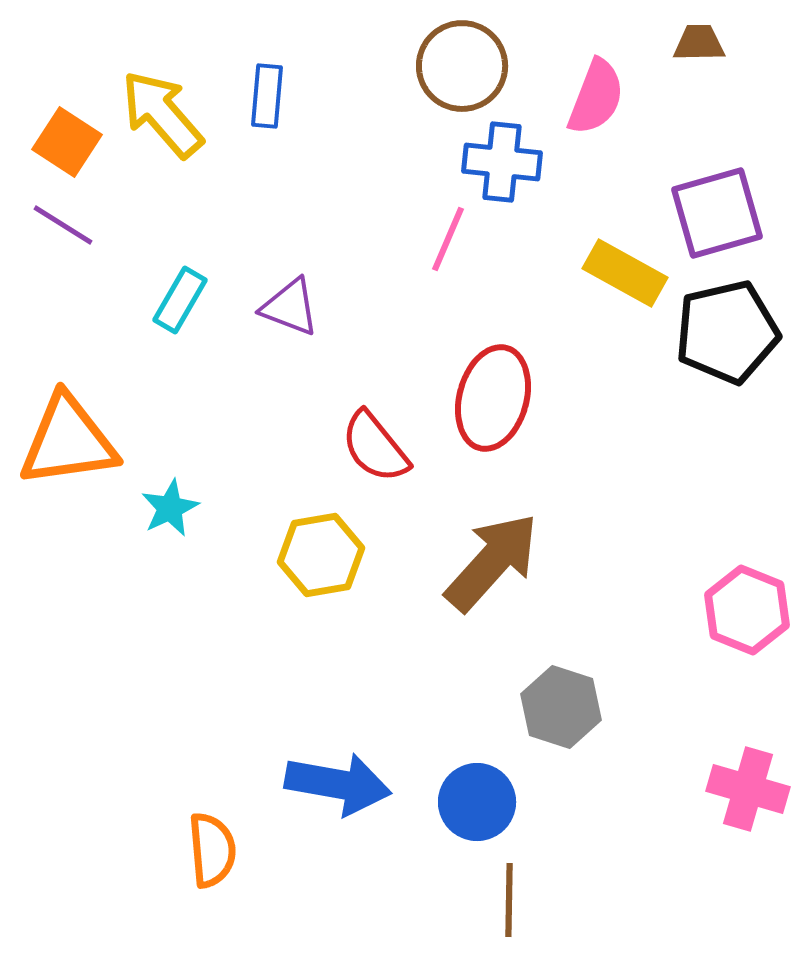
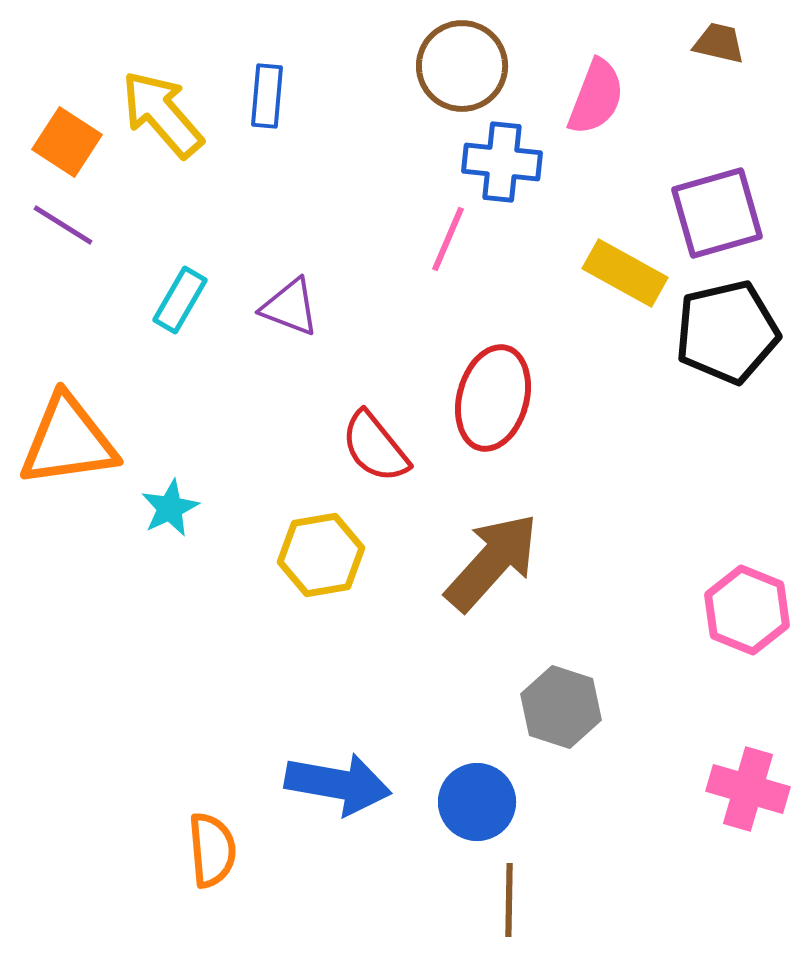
brown trapezoid: moved 20 px right; rotated 14 degrees clockwise
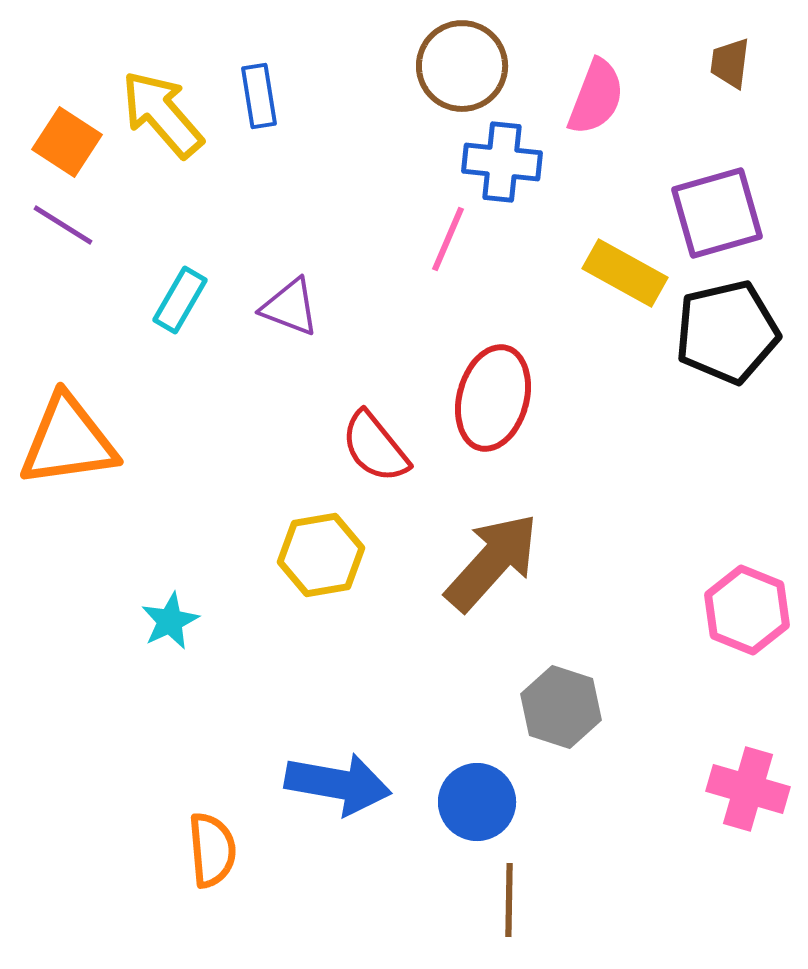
brown trapezoid: moved 11 px right, 20 px down; rotated 96 degrees counterclockwise
blue rectangle: moved 8 px left; rotated 14 degrees counterclockwise
cyan star: moved 113 px down
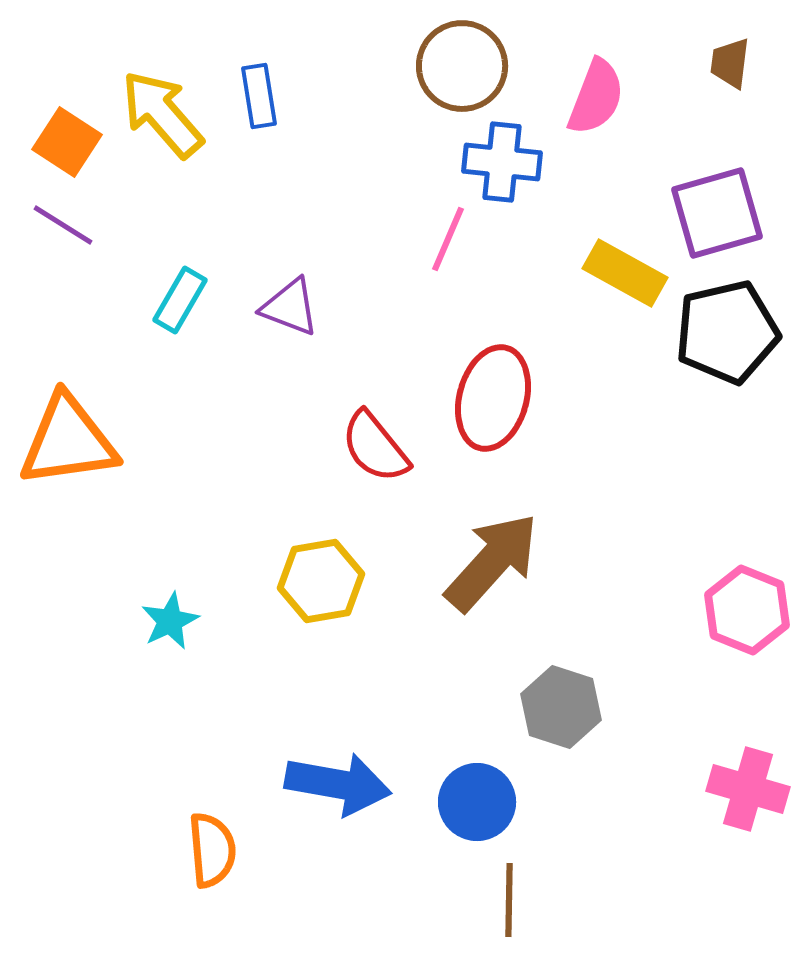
yellow hexagon: moved 26 px down
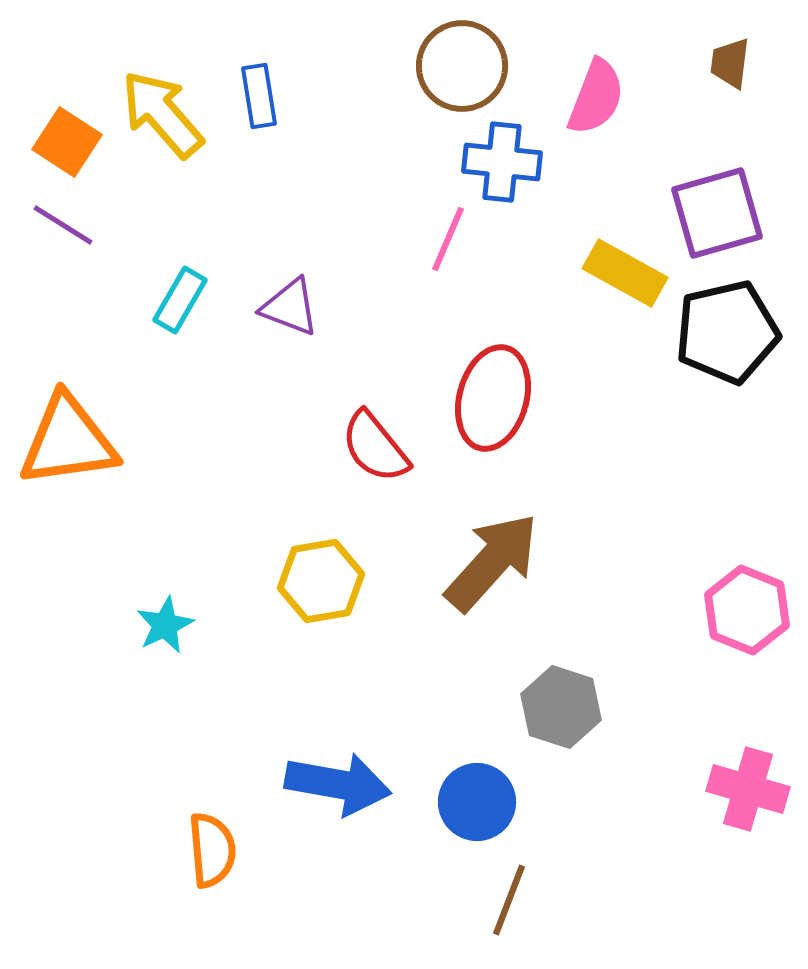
cyan star: moved 5 px left, 4 px down
brown line: rotated 20 degrees clockwise
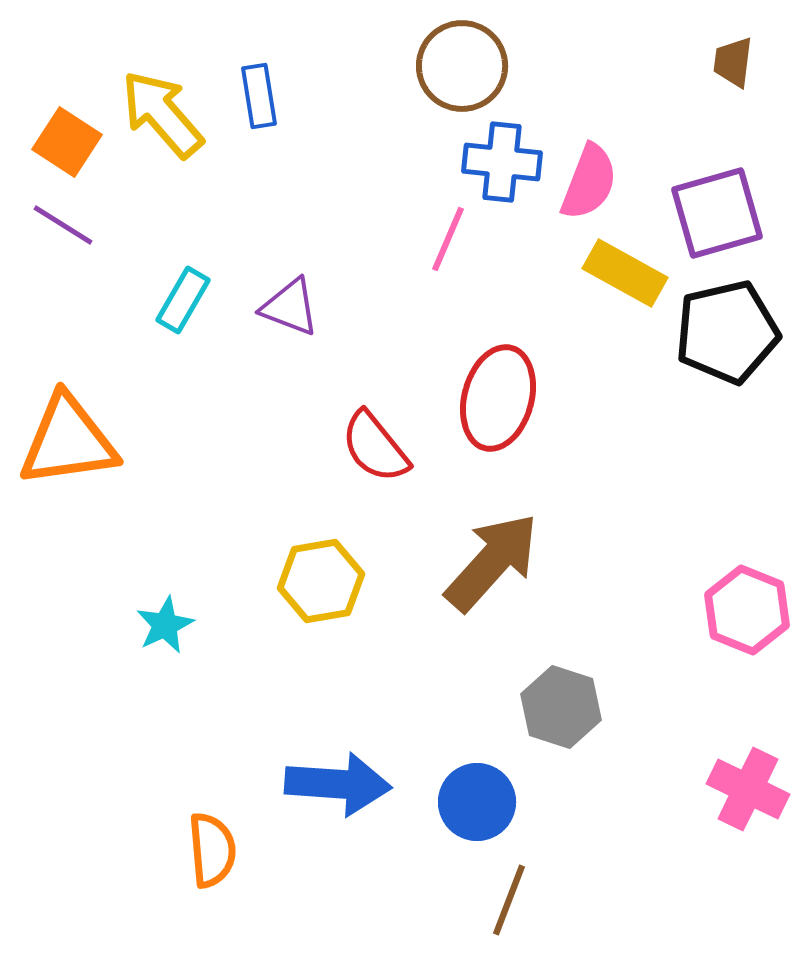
brown trapezoid: moved 3 px right, 1 px up
pink semicircle: moved 7 px left, 85 px down
cyan rectangle: moved 3 px right
red ellipse: moved 5 px right
blue arrow: rotated 6 degrees counterclockwise
pink cross: rotated 10 degrees clockwise
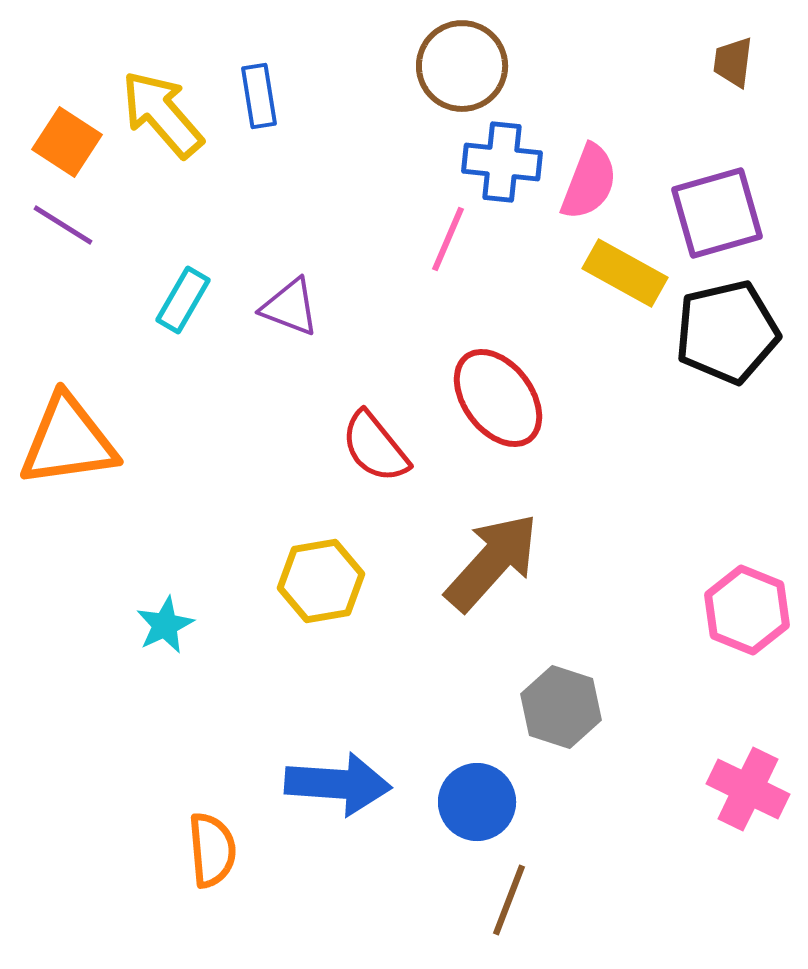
red ellipse: rotated 52 degrees counterclockwise
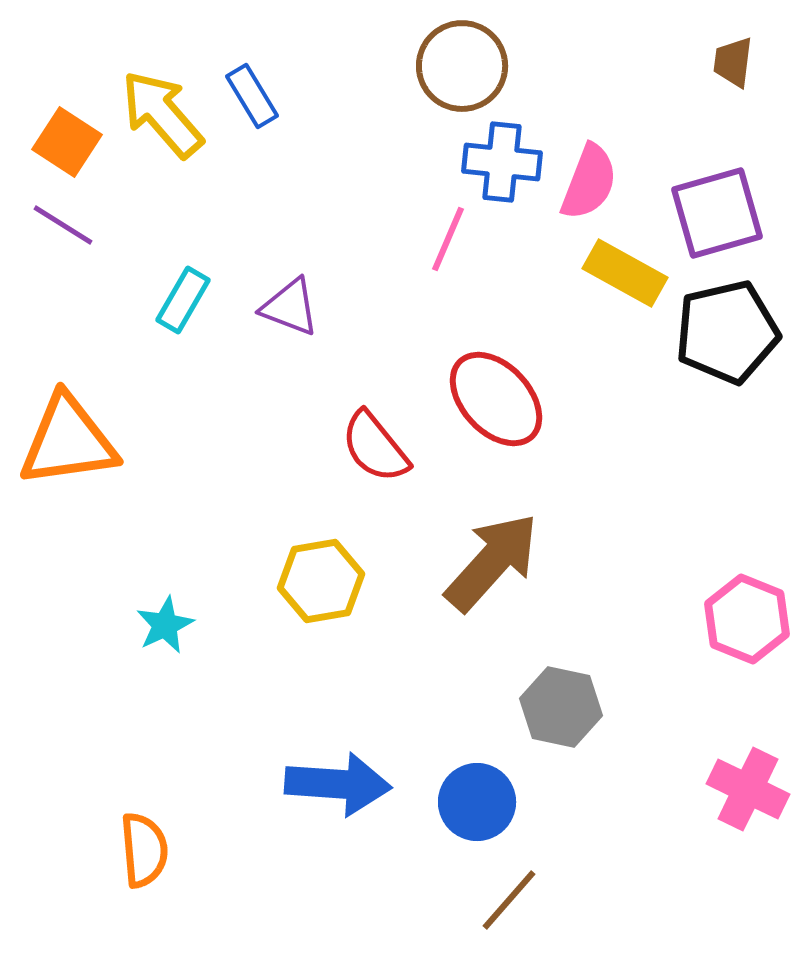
blue rectangle: moved 7 px left; rotated 22 degrees counterclockwise
red ellipse: moved 2 px left, 1 px down; rotated 6 degrees counterclockwise
pink hexagon: moved 9 px down
gray hexagon: rotated 6 degrees counterclockwise
orange semicircle: moved 68 px left
brown line: rotated 20 degrees clockwise
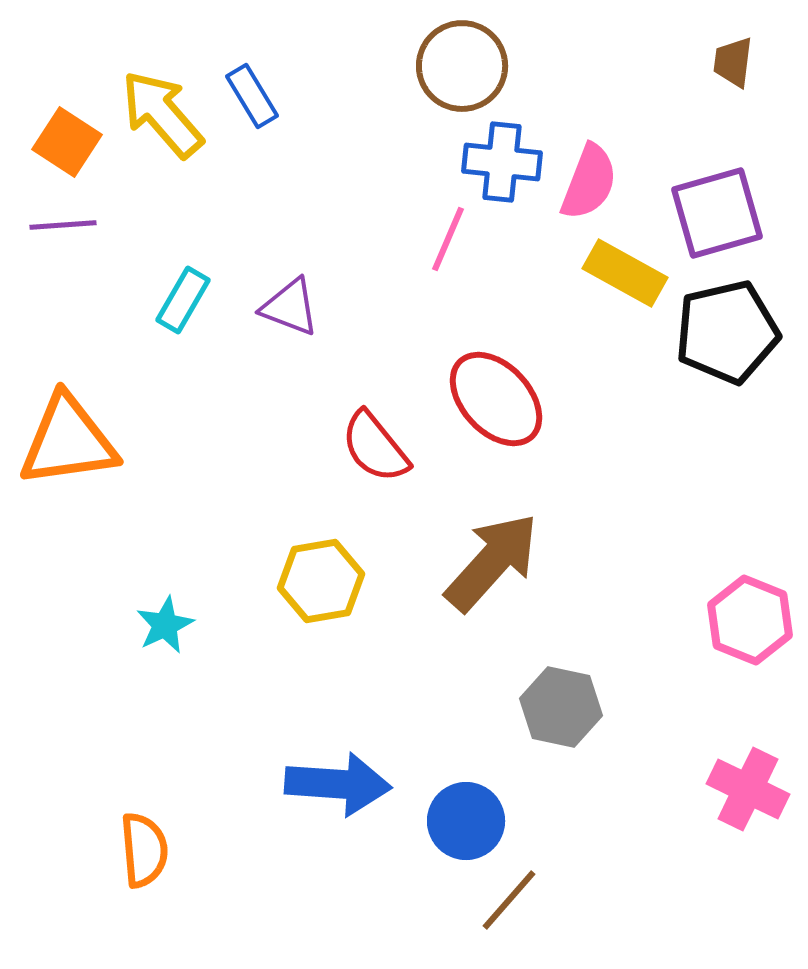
purple line: rotated 36 degrees counterclockwise
pink hexagon: moved 3 px right, 1 px down
blue circle: moved 11 px left, 19 px down
